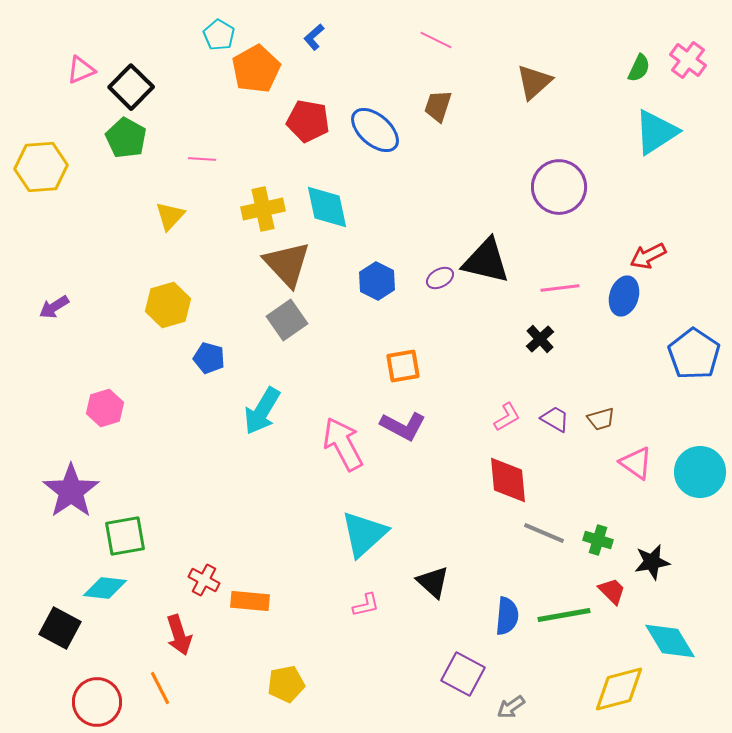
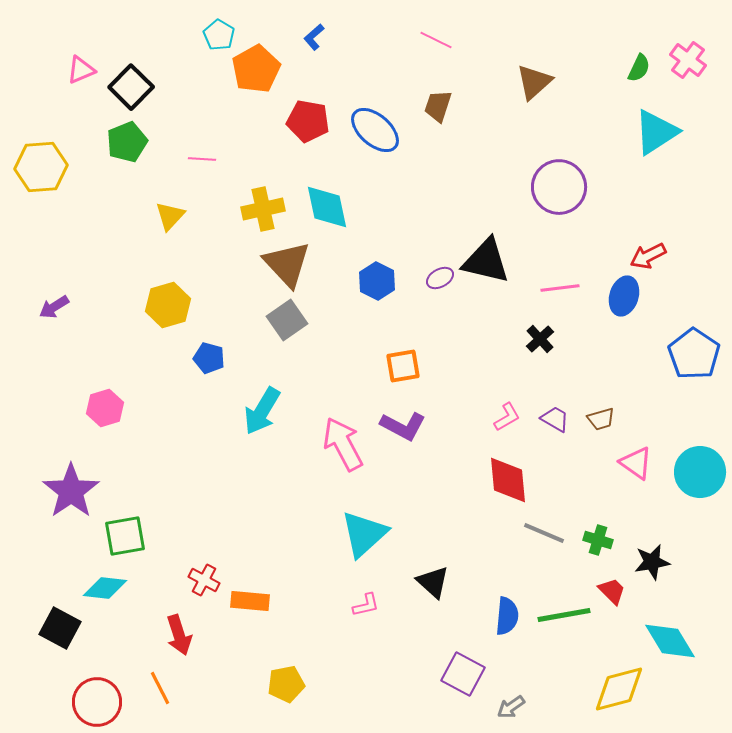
green pentagon at (126, 138): moved 1 px right, 4 px down; rotated 21 degrees clockwise
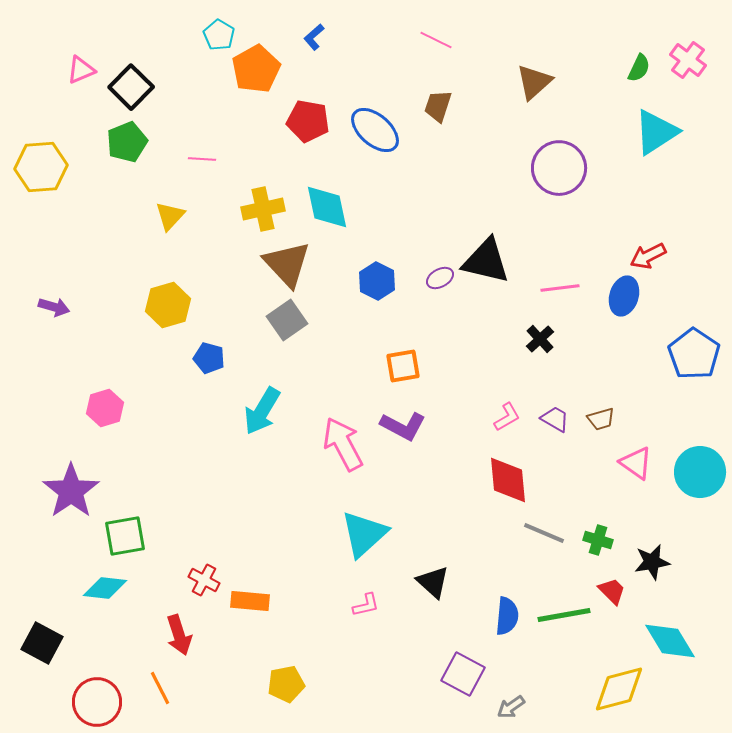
purple circle at (559, 187): moved 19 px up
purple arrow at (54, 307): rotated 132 degrees counterclockwise
black square at (60, 628): moved 18 px left, 15 px down
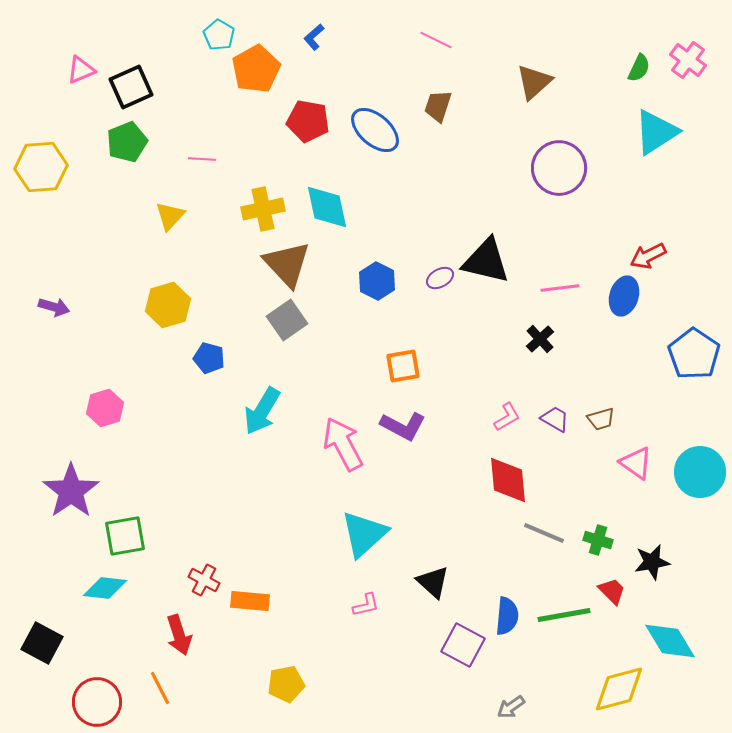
black square at (131, 87): rotated 21 degrees clockwise
purple square at (463, 674): moved 29 px up
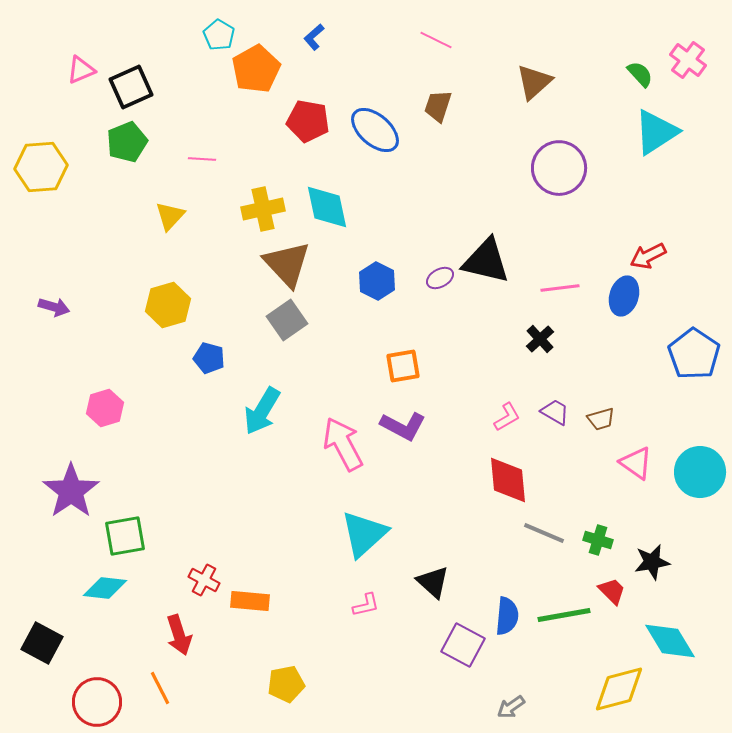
green semicircle at (639, 68): moved 1 px right, 6 px down; rotated 68 degrees counterclockwise
purple trapezoid at (555, 419): moved 7 px up
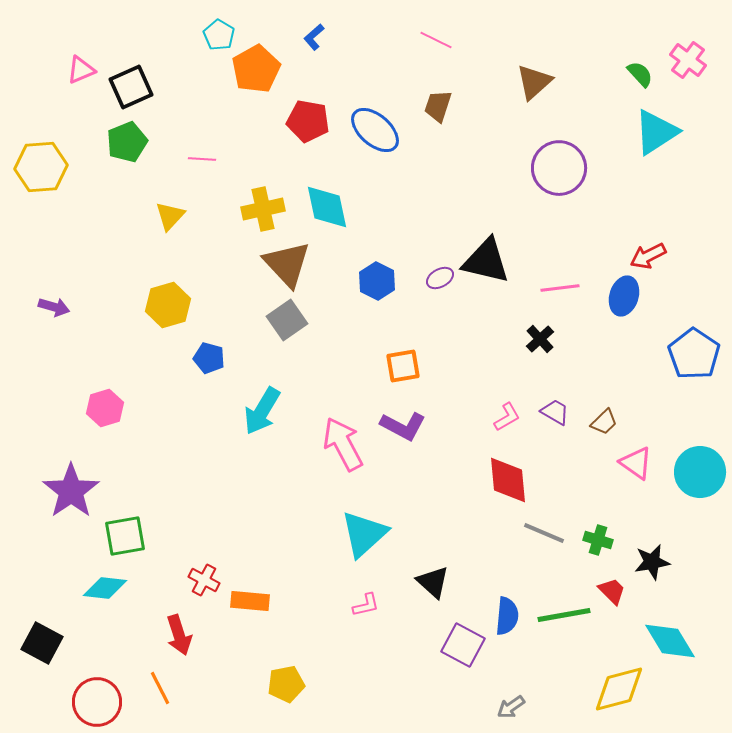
brown trapezoid at (601, 419): moved 3 px right, 3 px down; rotated 28 degrees counterclockwise
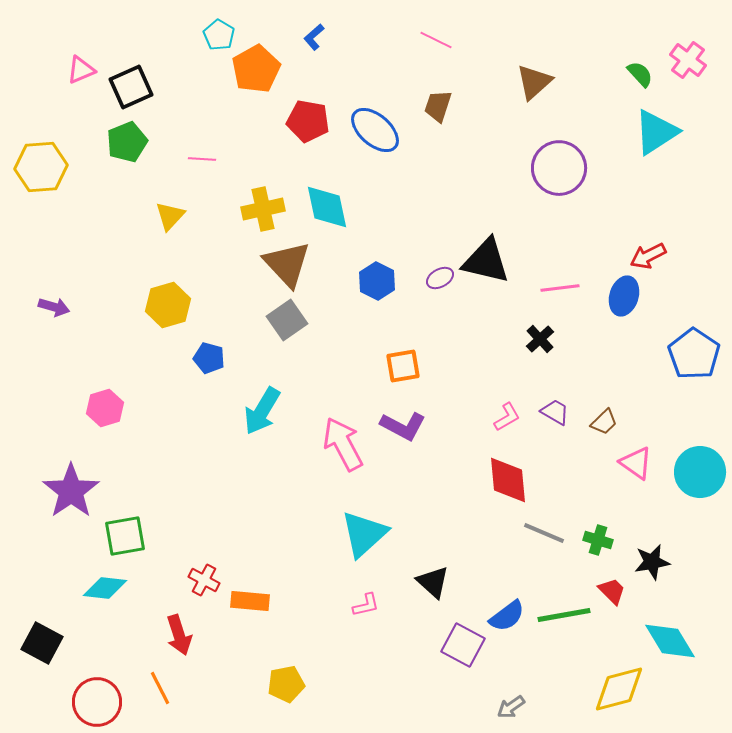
blue semicircle at (507, 616): rotated 48 degrees clockwise
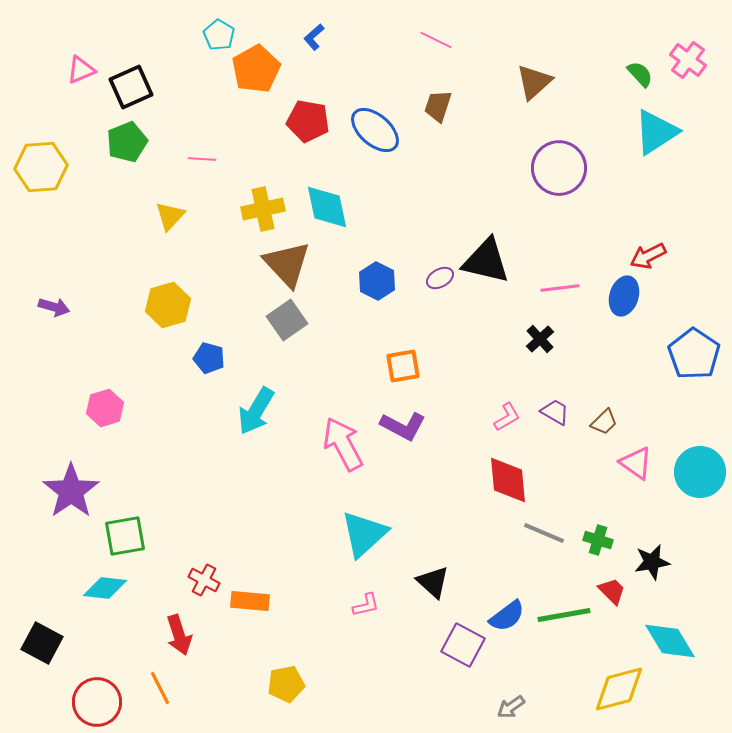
cyan arrow at (262, 411): moved 6 px left
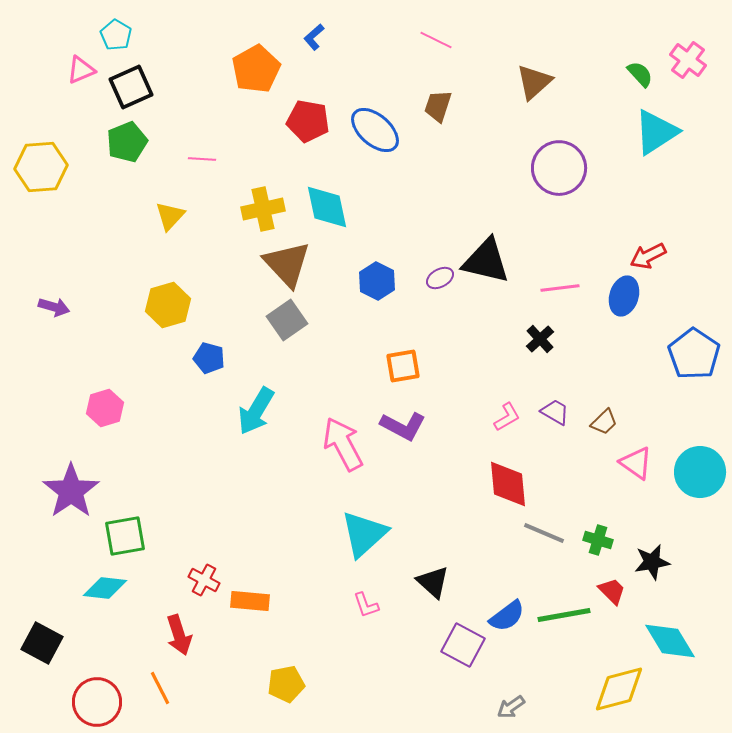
cyan pentagon at (219, 35): moved 103 px left
red diamond at (508, 480): moved 4 px down
pink L-shape at (366, 605): rotated 84 degrees clockwise
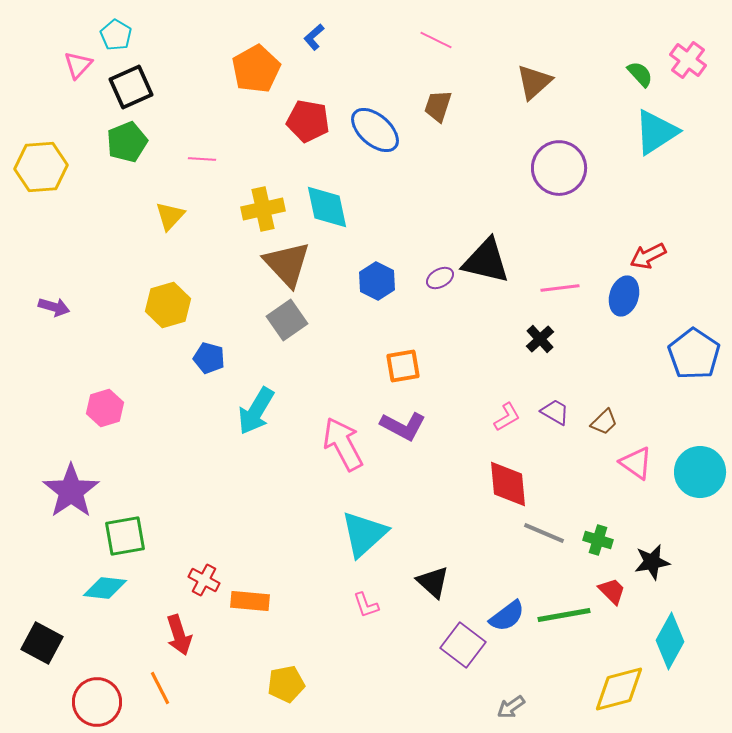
pink triangle at (81, 70): moved 3 px left, 5 px up; rotated 24 degrees counterclockwise
cyan diamond at (670, 641): rotated 60 degrees clockwise
purple square at (463, 645): rotated 9 degrees clockwise
